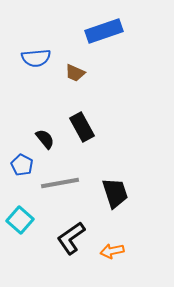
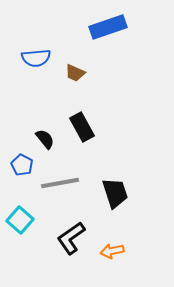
blue rectangle: moved 4 px right, 4 px up
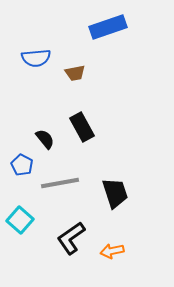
brown trapezoid: rotated 35 degrees counterclockwise
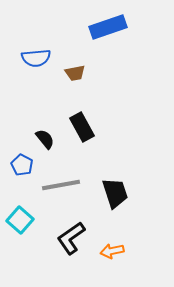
gray line: moved 1 px right, 2 px down
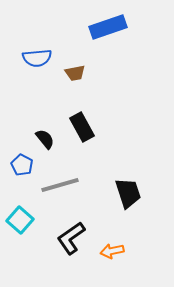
blue semicircle: moved 1 px right
gray line: moved 1 px left; rotated 6 degrees counterclockwise
black trapezoid: moved 13 px right
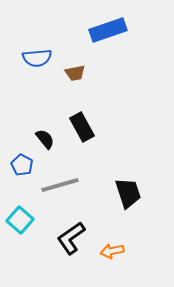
blue rectangle: moved 3 px down
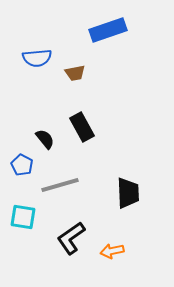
black trapezoid: rotated 16 degrees clockwise
cyan square: moved 3 px right, 3 px up; rotated 32 degrees counterclockwise
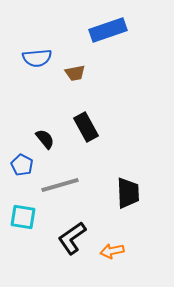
black rectangle: moved 4 px right
black L-shape: moved 1 px right
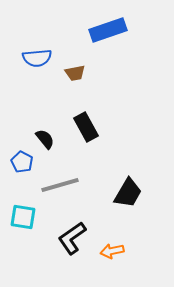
blue pentagon: moved 3 px up
black trapezoid: rotated 32 degrees clockwise
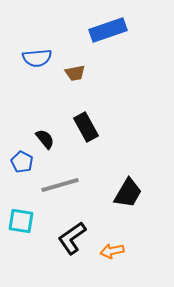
cyan square: moved 2 px left, 4 px down
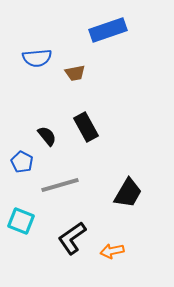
black semicircle: moved 2 px right, 3 px up
cyan square: rotated 12 degrees clockwise
